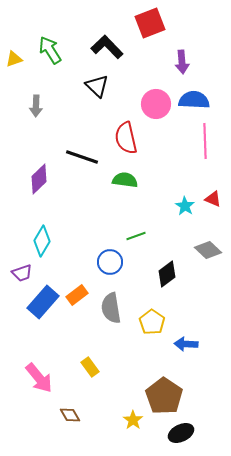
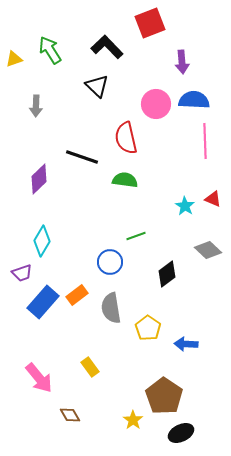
yellow pentagon: moved 4 px left, 6 px down
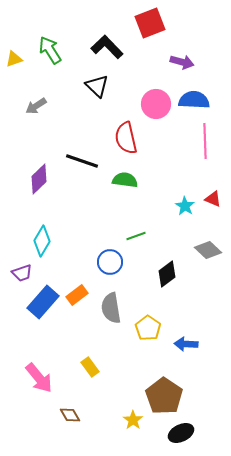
purple arrow: rotated 70 degrees counterclockwise
gray arrow: rotated 55 degrees clockwise
black line: moved 4 px down
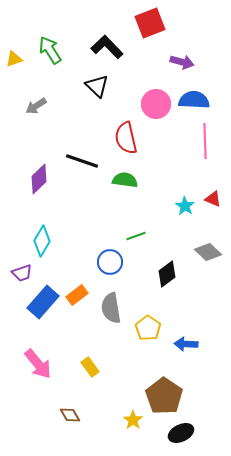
gray diamond: moved 2 px down
pink arrow: moved 1 px left, 14 px up
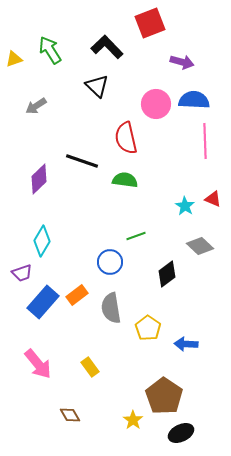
gray diamond: moved 8 px left, 6 px up
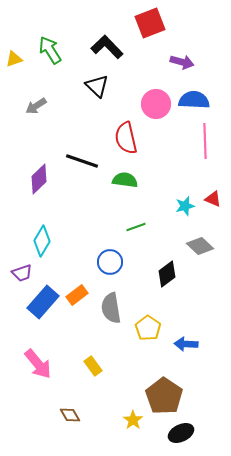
cyan star: rotated 24 degrees clockwise
green line: moved 9 px up
yellow rectangle: moved 3 px right, 1 px up
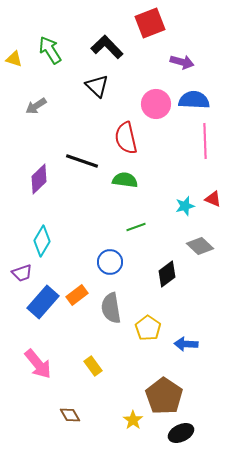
yellow triangle: rotated 36 degrees clockwise
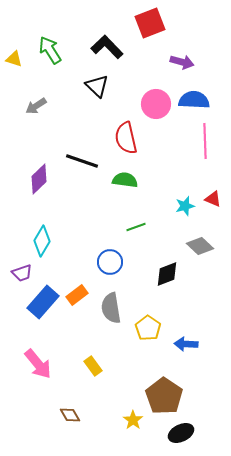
black diamond: rotated 16 degrees clockwise
